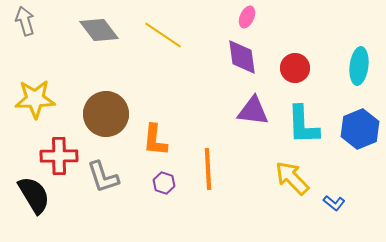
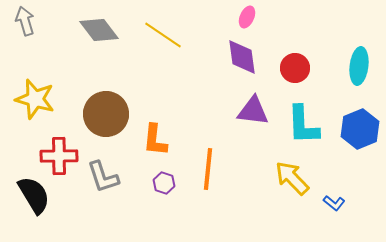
yellow star: rotated 18 degrees clockwise
orange line: rotated 9 degrees clockwise
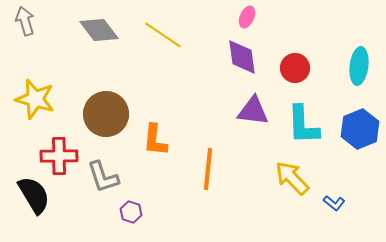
purple hexagon: moved 33 px left, 29 px down
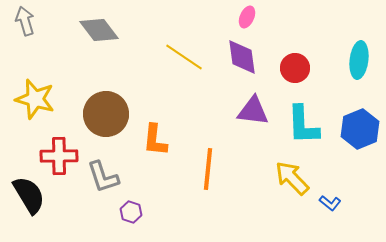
yellow line: moved 21 px right, 22 px down
cyan ellipse: moved 6 px up
black semicircle: moved 5 px left
blue L-shape: moved 4 px left
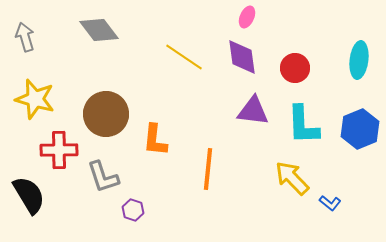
gray arrow: moved 16 px down
red cross: moved 6 px up
purple hexagon: moved 2 px right, 2 px up
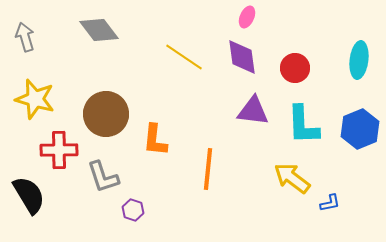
yellow arrow: rotated 9 degrees counterclockwise
blue L-shape: rotated 50 degrees counterclockwise
